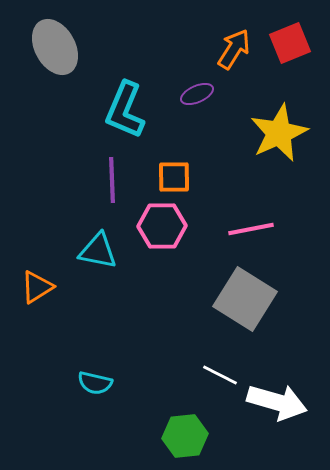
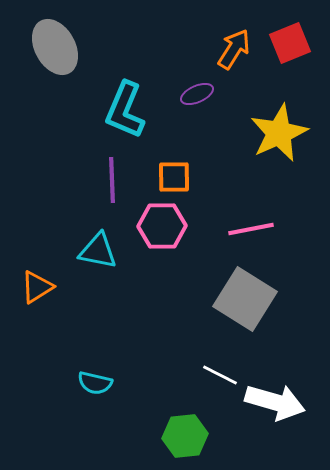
white arrow: moved 2 px left
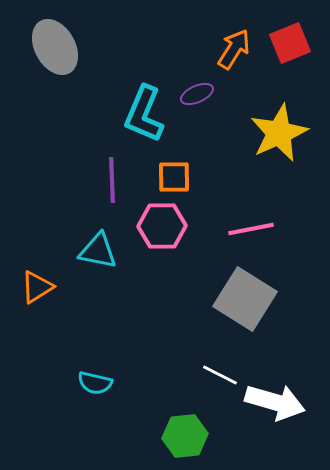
cyan L-shape: moved 19 px right, 4 px down
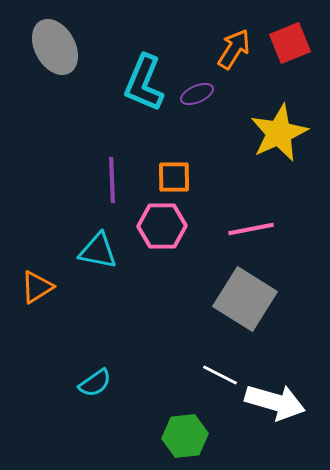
cyan L-shape: moved 31 px up
cyan semicircle: rotated 48 degrees counterclockwise
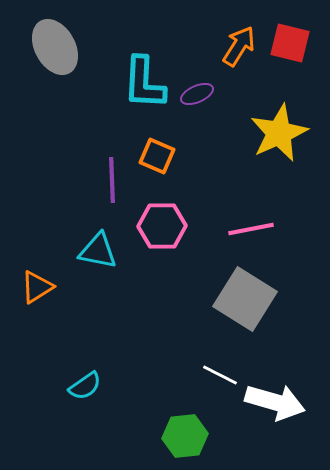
red square: rotated 36 degrees clockwise
orange arrow: moved 5 px right, 3 px up
cyan L-shape: rotated 20 degrees counterclockwise
orange square: moved 17 px left, 21 px up; rotated 24 degrees clockwise
cyan semicircle: moved 10 px left, 3 px down
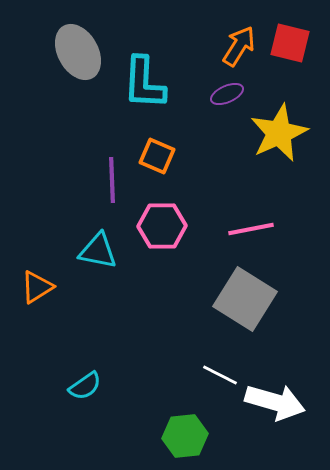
gray ellipse: moved 23 px right, 5 px down
purple ellipse: moved 30 px right
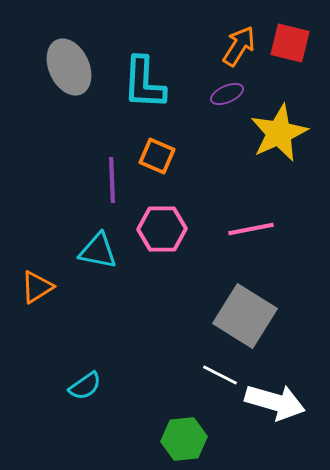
gray ellipse: moved 9 px left, 15 px down; rotated 4 degrees clockwise
pink hexagon: moved 3 px down
gray square: moved 17 px down
green hexagon: moved 1 px left, 3 px down
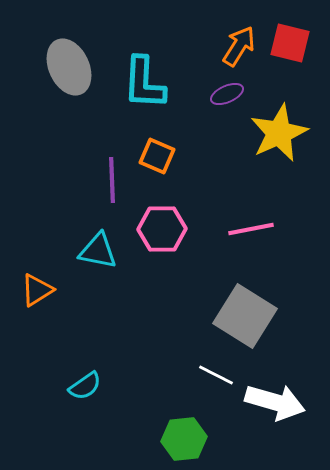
orange triangle: moved 3 px down
white line: moved 4 px left
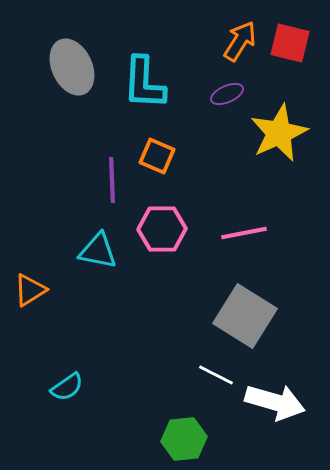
orange arrow: moved 1 px right, 5 px up
gray ellipse: moved 3 px right
pink line: moved 7 px left, 4 px down
orange triangle: moved 7 px left
cyan semicircle: moved 18 px left, 1 px down
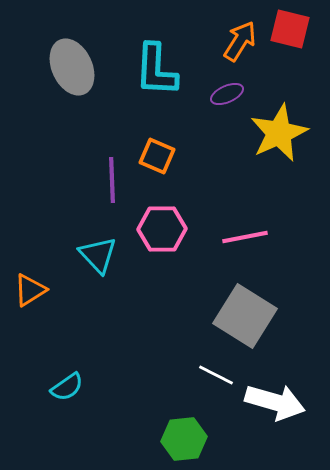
red square: moved 14 px up
cyan L-shape: moved 12 px right, 13 px up
pink line: moved 1 px right, 4 px down
cyan triangle: moved 4 px down; rotated 36 degrees clockwise
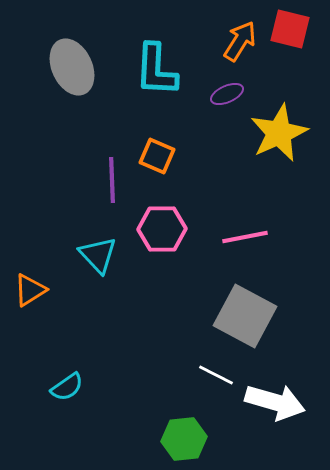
gray square: rotated 4 degrees counterclockwise
